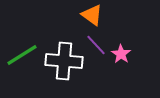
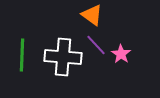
green line: rotated 56 degrees counterclockwise
white cross: moved 1 px left, 4 px up
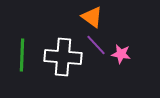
orange triangle: moved 2 px down
pink star: rotated 24 degrees counterclockwise
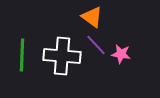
white cross: moved 1 px left, 1 px up
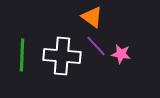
purple line: moved 1 px down
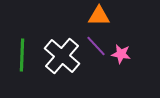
orange triangle: moved 7 px right, 1 px up; rotated 35 degrees counterclockwise
white cross: rotated 36 degrees clockwise
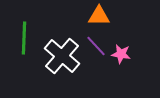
green line: moved 2 px right, 17 px up
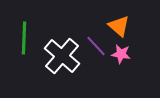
orange triangle: moved 20 px right, 10 px down; rotated 40 degrees clockwise
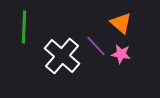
orange triangle: moved 2 px right, 3 px up
green line: moved 11 px up
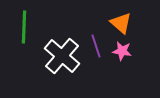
purple line: rotated 25 degrees clockwise
pink star: moved 1 px right, 3 px up
